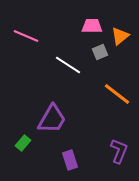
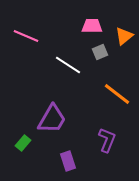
orange triangle: moved 4 px right
purple L-shape: moved 12 px left, 11 px up
purple rectangle: moved 2 px left, 1 px down
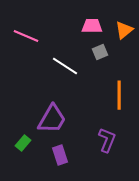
orange triangle: moved 6 px up
white line: moved 3 px left, 1 px down
orange line: moved 2 px right, 1 px down; rotated 52 degrees clockwise
purple rectangle: moved 8 px left, 6 px up
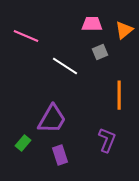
pink trapezoid: moved 2 px up
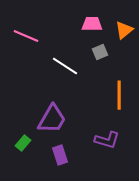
purple L-shape: rotated 85 degrees clockwise
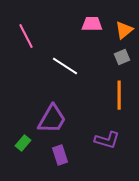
pink line: rotated 40 degrees clockwise
gray square: moved 22 px right, 5 px down
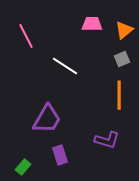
gray square: moved 2 px down
purple trapezoid: moved 5 px left
green rectangle: moved 24 px down
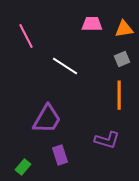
orange triangle: moved 1 px up; rotated 30 degrees clockwise
